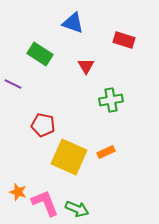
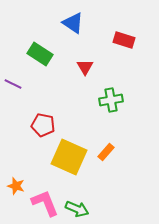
blue triangle: rotated 15 degrees clockwise
red triangle: moved 1 px left, 1 px down
orange rectangle: rotated 24 degrees counterclockwise
orange star: moved 2 px left, 6 px up
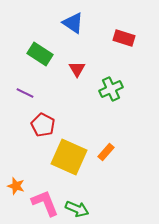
red rectangle: moved 2 px up
red triangle: moved 8 px left, 2 px down
purple line: moved 12 px right, 9 px down
green cross: moved 11 px up; rotated 15 degrees counterclockwise
red pentagon: rotated 15 degrees clockwise
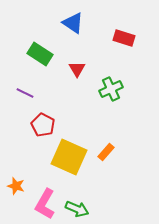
pink L-shape: moved 1 px down; rotated 128 degrees counterclockwise
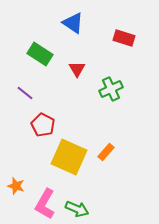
purple line: rotated 12 degrees clockwise
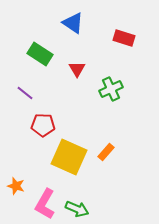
red pentagon: rotated 25 degrees counterclockwise
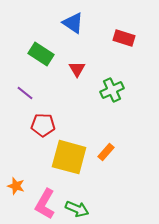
green rectangle: moved 1 px right
green cross: moved 1 px right, 1 px down
yellow square: rotated 9 degrees counterclockwise
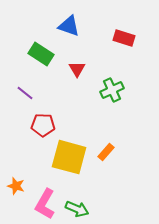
blue triangle: moved 4 px left, 3 px down; rotated 15 degrees counterclockwise
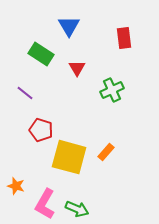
blue triangle: rotated 40 degrees clockwise
red rectangle: rotated 65 degrees clockwise
red triangle: moved 1 px up
red pentagon: moved 2 px left, 5 px down; rotated 15 degrees clockwise
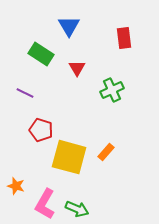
purple line: rotated 12 degrees counterclockwise
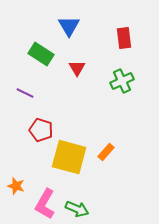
green cross: moved 10 px right, 9 px up
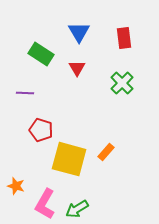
blue triangle: moved 10 px right, 6 px down
green cross: moved 2 px down; rotated 20 degrees counterclockwise
purple line: rotated 24 degrees counterclockwise
yellow square: moved 2 px down
green arrow: rotated 125 degrees clockwise
